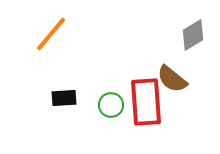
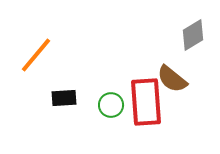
orange line: moved 15 px left, 21 px down
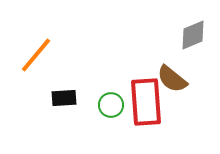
gray diamond: rotated 8 degrees clockwise
